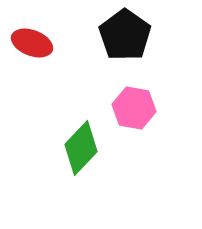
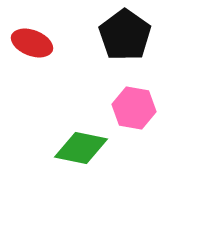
green diamond: rotated 58 degrees clockwise
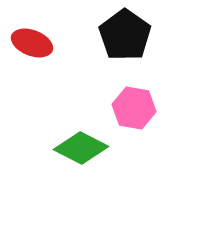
green diamond: rotated 16 degrees clockwise
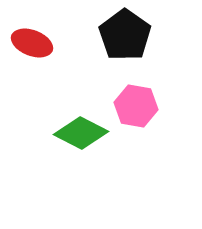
pink hexagon: moved 2 px right, 2 px up
green diamond: moved 15 px up
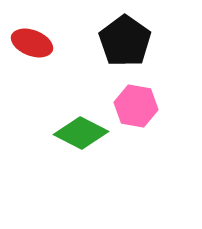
black pentagon: moved 6 px down
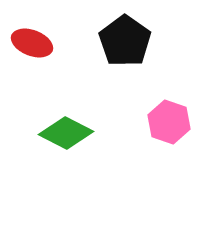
pink hexagon: moved 33 px right, 16 px down; rotated 9 degrees clockwise
green diamond: moved 15 px left
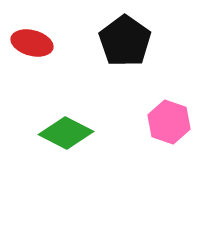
red ellipse: rotated 6 degrees counterclockwise
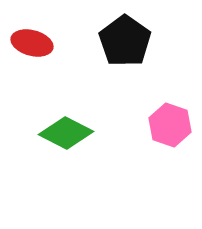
pink hexagon: moved 1 px right, 3 px down
